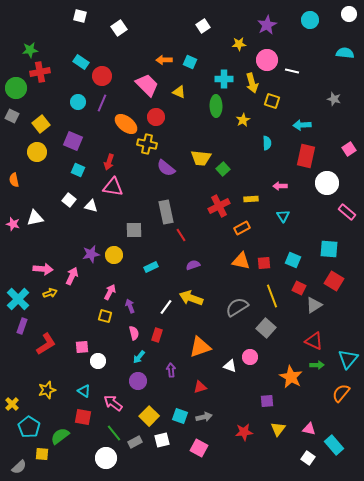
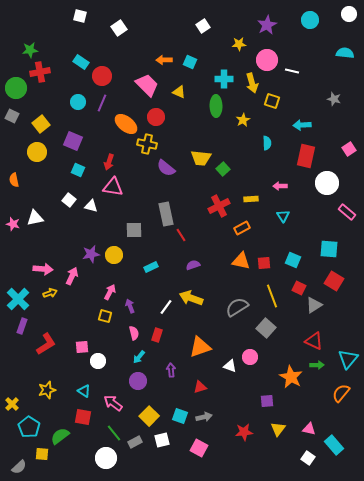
gray rectangle at (166, 212): moved 2 px down
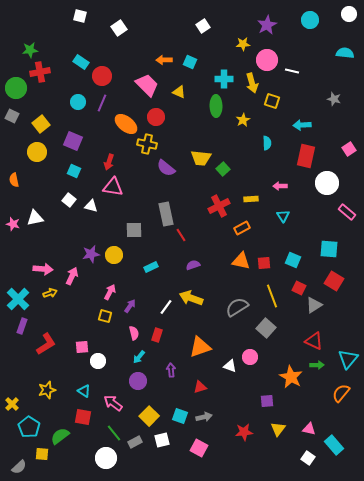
yellow star at (239, 44): moved 4 px right
cyan square at (78, 170): moved 4 px left, 1 px down
purple arrow at (130, 306): rotated 56 degrees clockwise
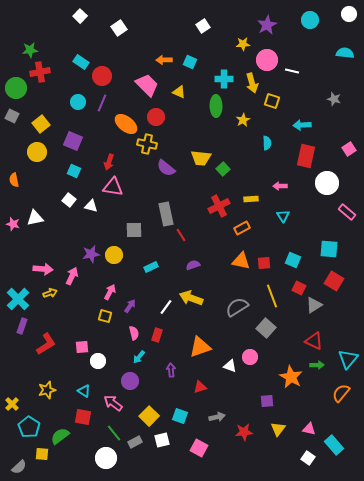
white square at (80, 16): rotated 32 degrees clockwise
purple circle at (138, 381): moved 8 px left
gray arrow at (204, 417): moved 13 px right
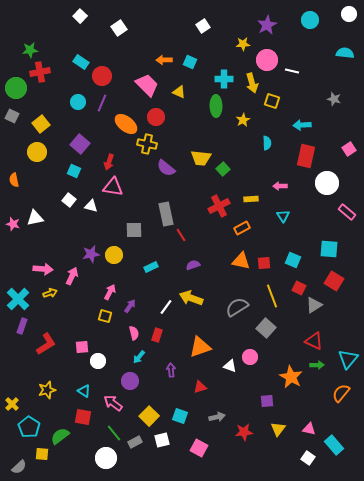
purple square at (73, 141): moved 7 px right, 3 px down; rotated 18 degrees clockwise
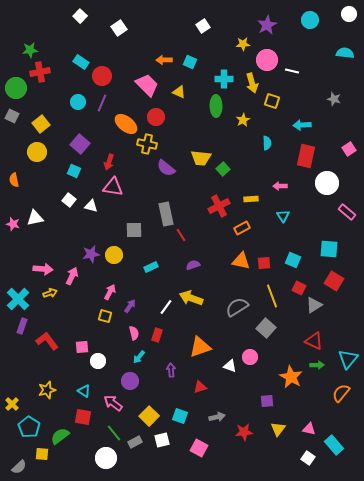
red L-shape at (46, 344): moved 1 px right, 3 px up; rotated 95 degrees counterclockwise
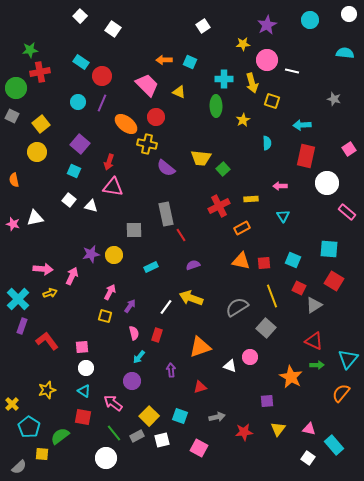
white square at (119, 28): moved 6 px left, 1 px down; rotated 21 degrees counterclockwise
white circle at (98, 361): moved 12 px left, 7 px down
purple circle at (130, 381): moved 2 px right
gray rectangle at (135, 442): moved 2 px right, 6 px up
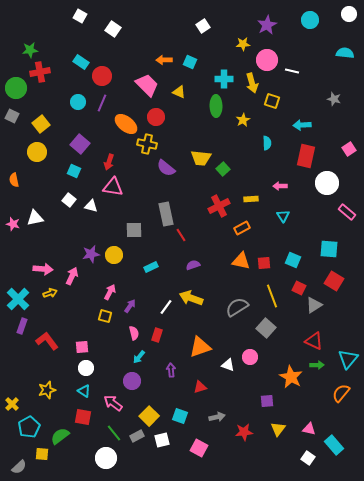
white square at (80, 16): rotated 16 degrees counterclockwise
white triangle at (230, 366): moved 2 px left, 1 px up
cyan pentagon at (29, 427): rotated 10 degrees clockwise
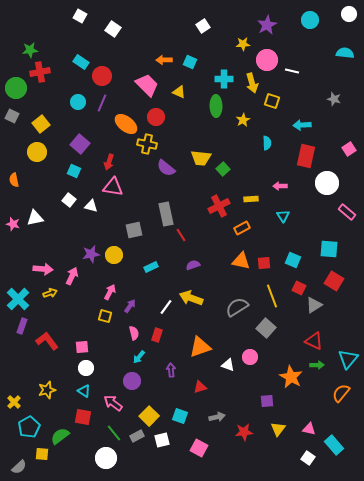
gray square at (134, 230): rotated 12 degrees counterclockwise
yellow cross at (12, 404): moved 2 px right, 2 px up
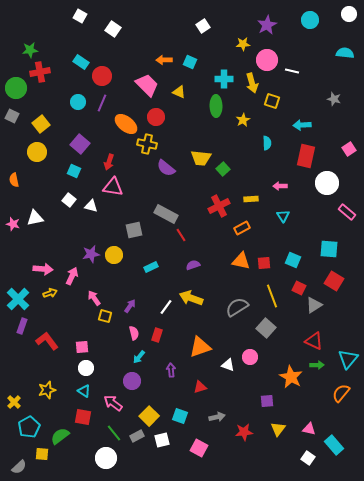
gray rectangle at (166, 214): rotated 50 degrees counterclockwise
pink arrow at (110, 292): moved 16 px left, 6 px down; rotated 63 degrees counterclockwise
